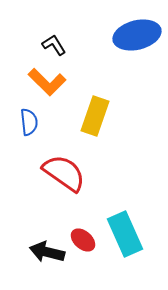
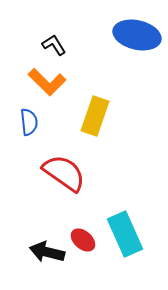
blue ellipse: rotated 27 degrees clockwise
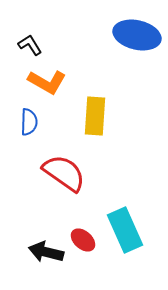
black L-shape: moved 24 px left
orange L-shape: rotated 15 degrees counterclockwise
yellow rectangle: rotated 15 degrees counterclockwise
blue semicircle: rotated 8 degrees clockwise
cyan rectangle: moved 4 px up
black arrow: moved 1 px left
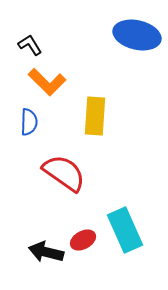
orange L-shape: rotated 15 degrees clockwise
red ellipse: rotated 70 degrees counterclockwise
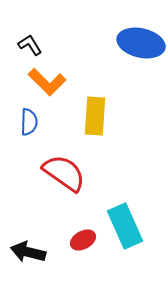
blue ellipse: moved 4 px right, 8 px down
cyan rectangle: moved 4 px up
black arrow: moved 18 px left
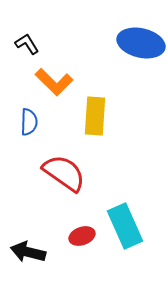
black L-shape: moved 3 px left, 1 px up
orange L-shape: moved 7 px right
red ellipse: moved 1 px left, 4 px up; rotated 10 degrees clockwise
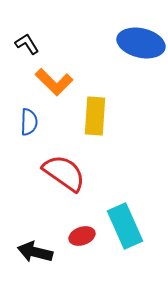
black arrow: moved 7 px right
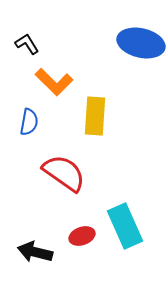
blue semicircle: rotated 8 degrees clockwise
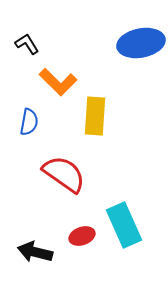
blue ellipse: rotated 24 degrees counterclockwise
orange L-shape: moved 4 px right
red semicircle: moved 1 px down
cyan rectangle: moved 1 px left, 1 px up
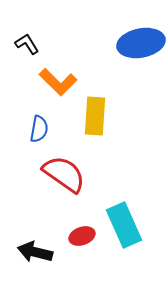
blue semicircle: moved 10 px right, 7 px down
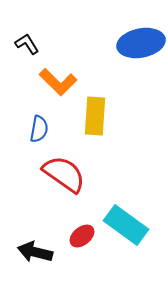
cyan rectangle: moved 2 px right; rotated 30 degrees counterclockwise
red ellipse: rotated 20 degrees counterclockwise
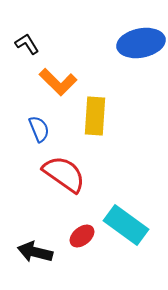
blue semicircle: rotated 32 degrees counterclockwise
